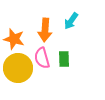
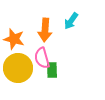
green rectangle: moved 12 px left, 11 px down
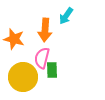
cyan arrow: moved 5 px left, 5 px up
pink semicircle: rotated 30 degrees clockwise
yellow circle: moved 5 px right, 9 px down
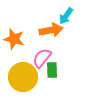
orange arrow: moved 6 px right; rotated 105 degrees counterclockwise
pink semicircle: rotated 25 degrees clockwise
